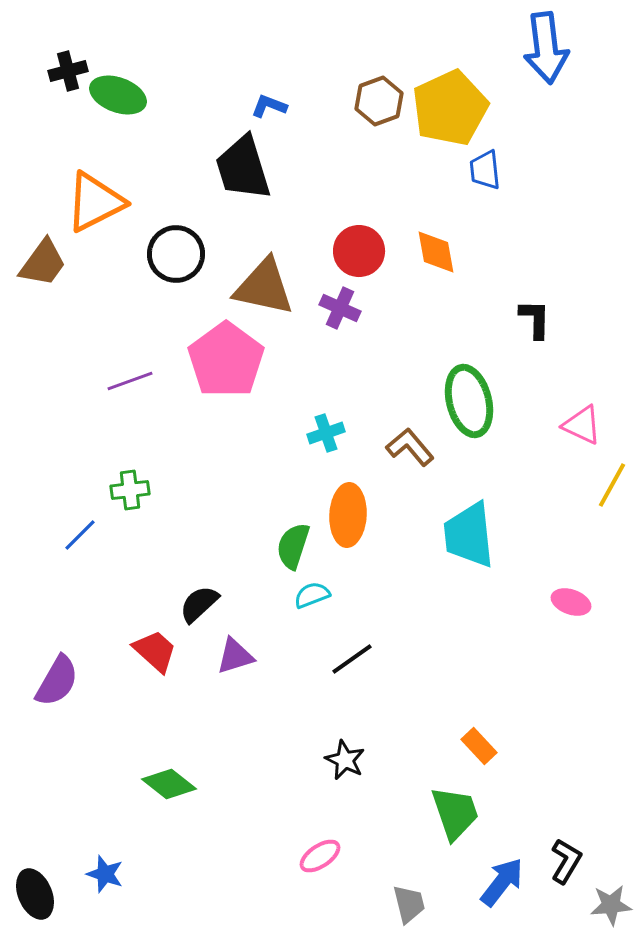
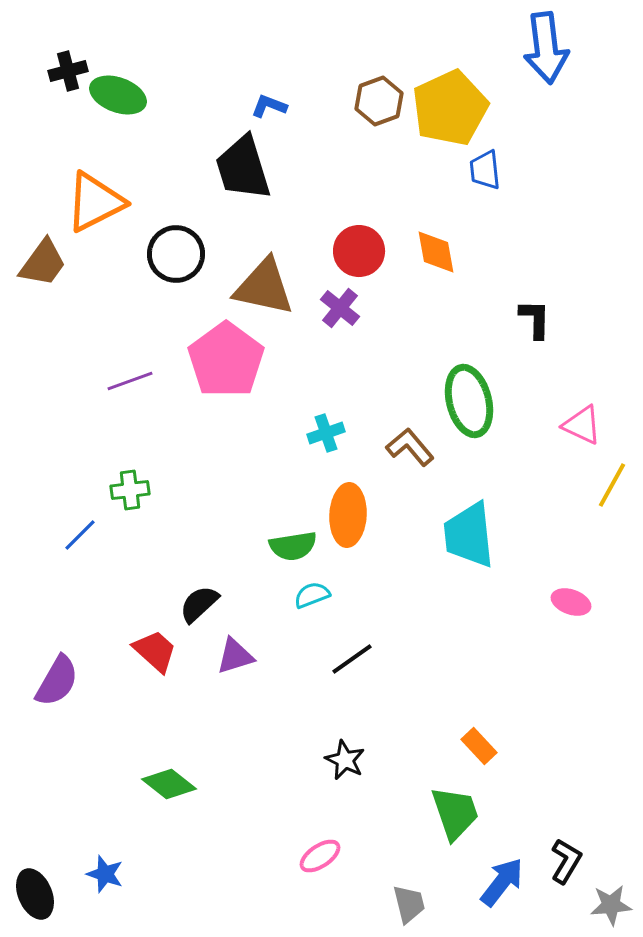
purple cross at (340, 308): rotated 15 degrees clockwise
green semicircle at (293, 546): rotated 117 degrees counterclockwise
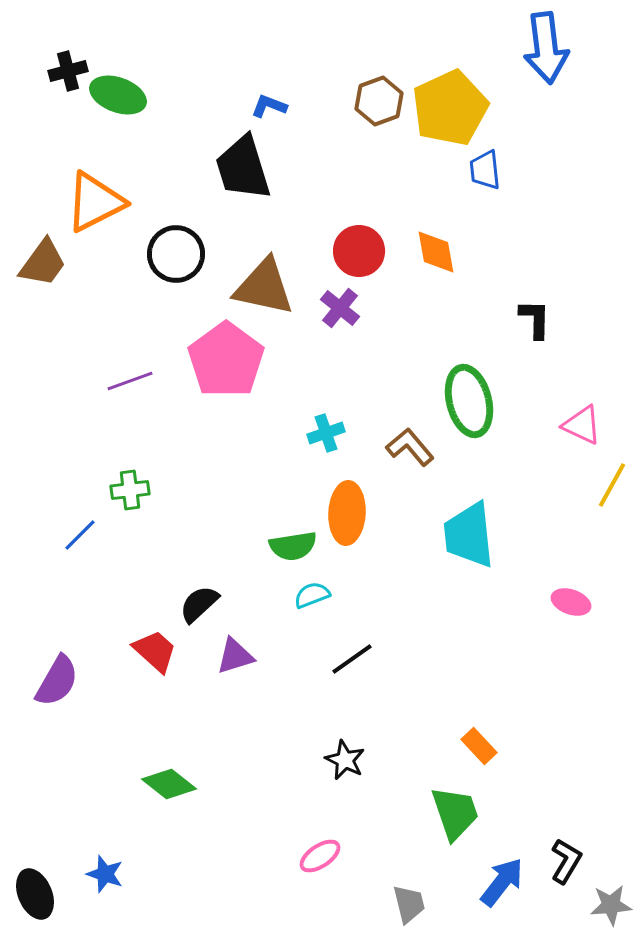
orange ellipse at (348, 515): moved 1 px left, 2 px up
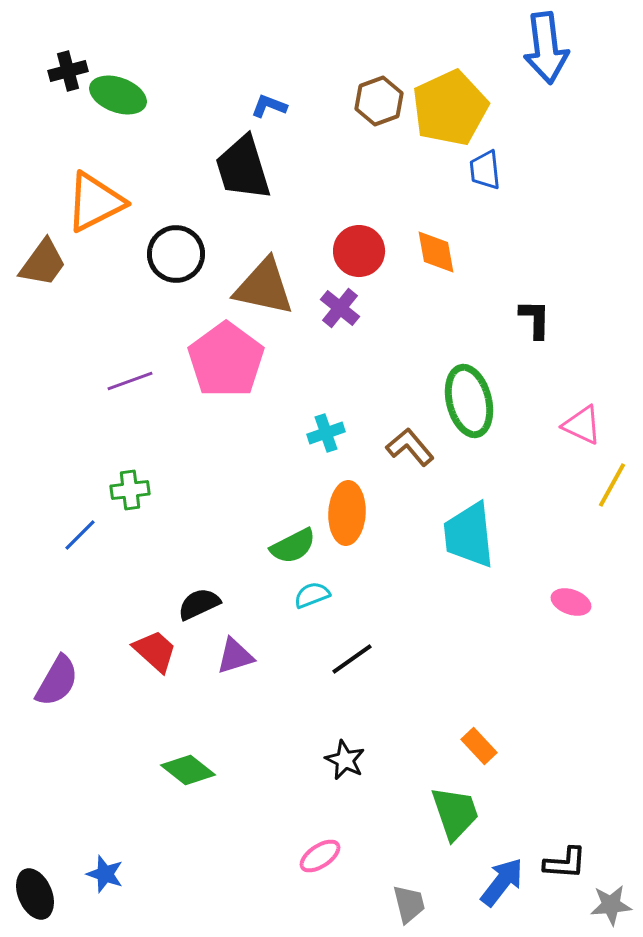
green semicircle at (293, 546): rotated 18 degrees counterclockwise
black semicircle at (199, 604): rotated 18 degrees clockwise
green diamond at (169, 784): moved 19 px right, 14 px up
black L-shape at (566, 861): moved 1 px left, 2 px down; rotated 63 degrees clockwise
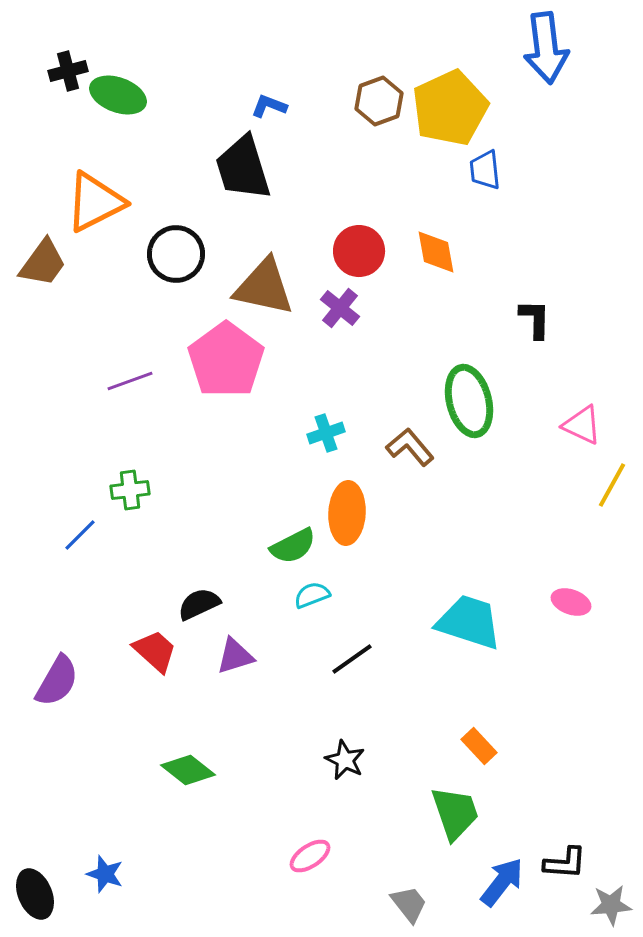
cyan trapezoid at (469, 535): moved 87 px down; rotated 114 degrees clockwise
pink ellipse at (320, 856): moved 10 px left
gray trapezoid at (409, 904): rotated 24 degrees counterclockwise
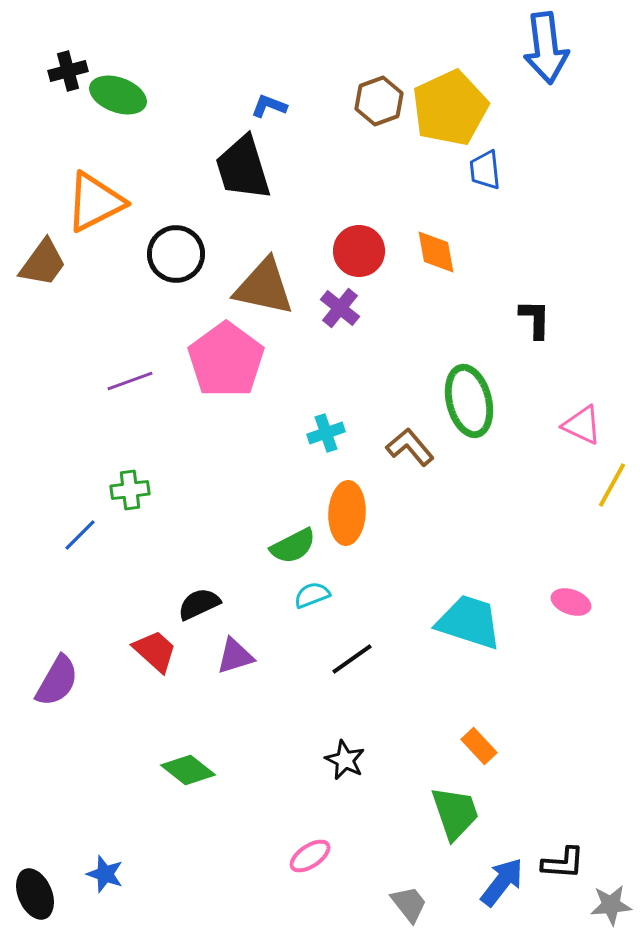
black L-shape at (565, 863): moved 2 px left
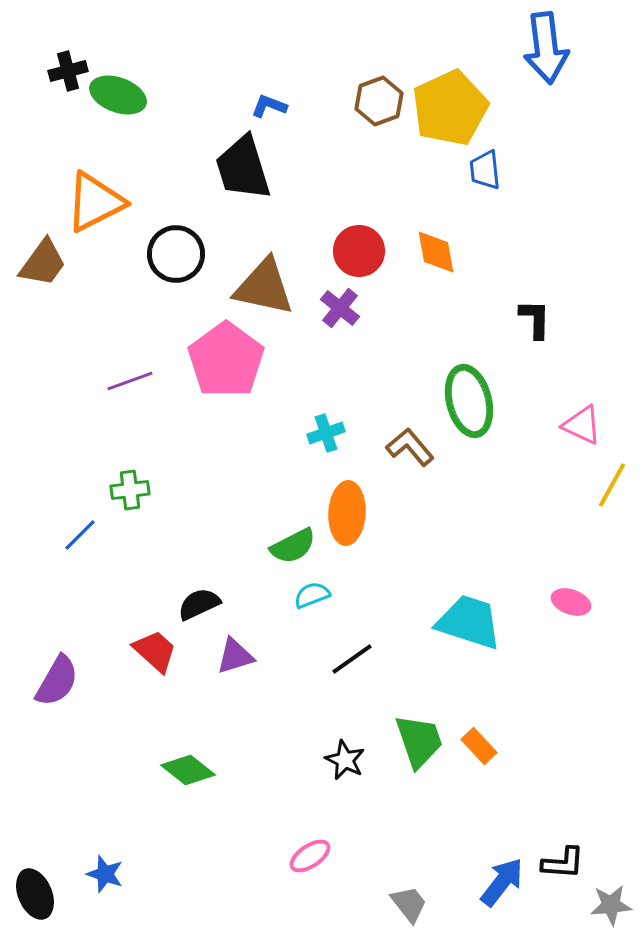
green trapezoid at (455, 813): moved 36 px left, 72 px up
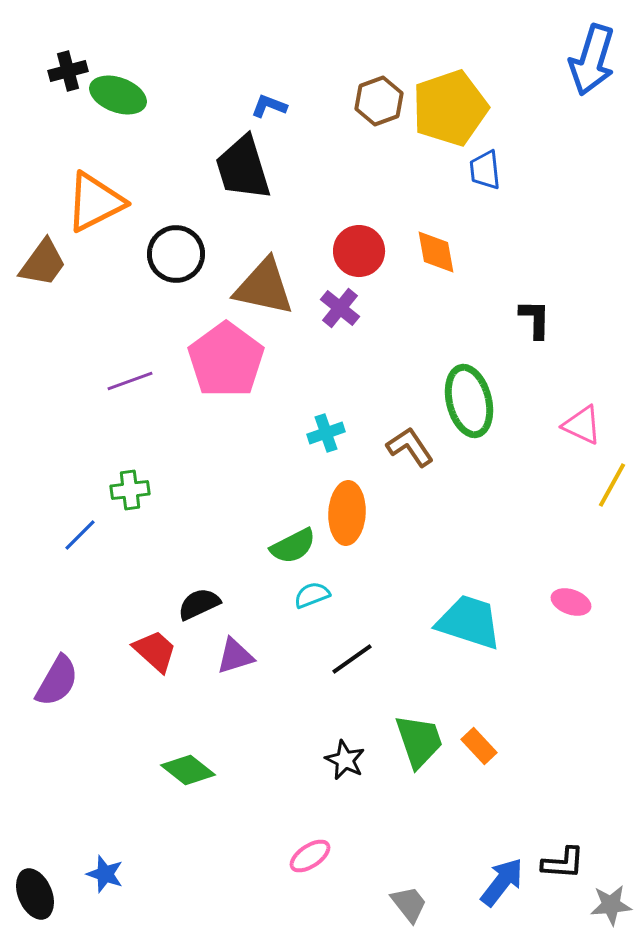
blue arrow at (546, 48): moved 46 px right, 12 px down; rotated 24 degrees clockwise
yellow pentagon at (450, 108): rotated 6 degrees clockwise
brown L-shape at (410, 447): rotated 6 degrees clockwise
